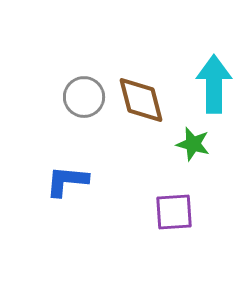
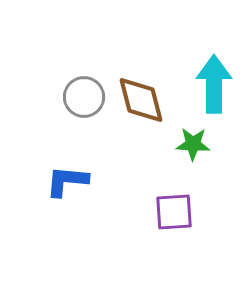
green star: rotated 12 degrees counterclockwise
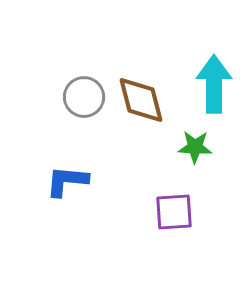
green star: moved 2 px right, 3 px down
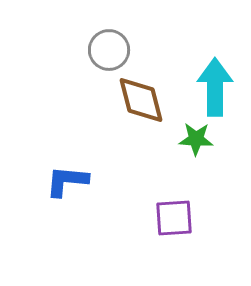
cyan arrow: moved 1 px right, 3 px down
gray circle: moved 25 px right, 47 px up
green star: moved 1 px right, 8 px up
purple square: moved 6 px down
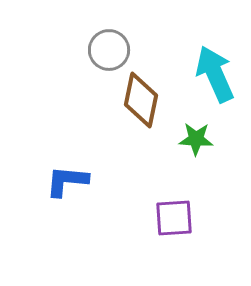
cyan arrow: moved 13 px up; rotated 24 degrees counterclockwise
brown diamond: rotated 26 degrees clockwise
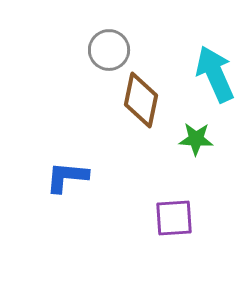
blue L-shape: moved 4 px up
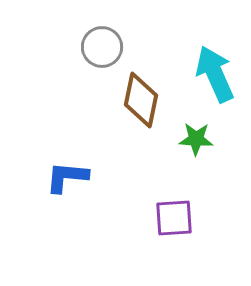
gray circle: moved 7 px left, 3 px up
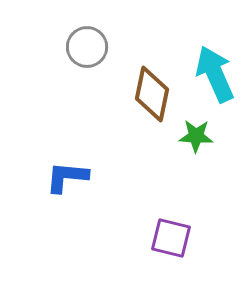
gray circle: moved 15 px left
brown diamond: moved 11 px right, 6 px up
green star: moved 3 px up
purple square: moved 3 px left, 20 px down; rotated 18 degrees clockwise
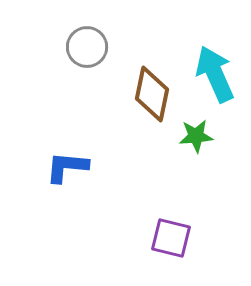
green star: rotated 8 degrees counterclockwise
blue L-shape: moved 10 px up
